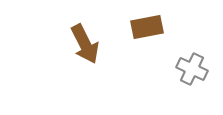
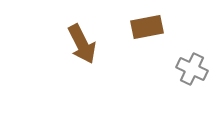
brown arrow: moved 3 px left
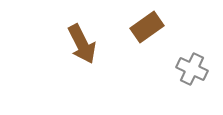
brown rectangle: rotated 24 degrees counterclockwise
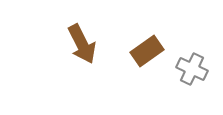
brown rectangle: moved 24 px down
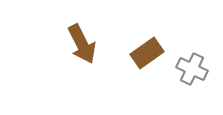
brown rectangle: moved 2 px down
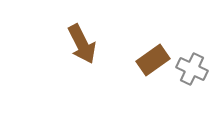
brown rectangle: moved 6 px right, 7 px down
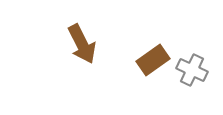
gray cross: moved 1 px down
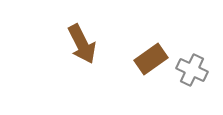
brown rectangle: moved 2 px left, 1 px up
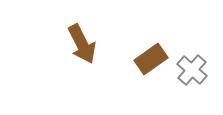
gray cross: rotated 16 degrees clockwise
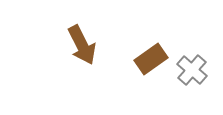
brown arrow: moved 1 px down
